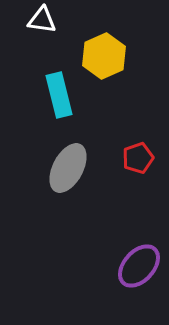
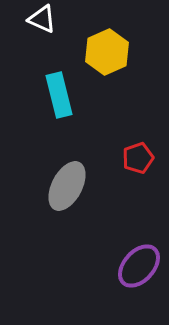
white triangle: moved 1 px up; rotated 16 degrees clockwise
yellow hexagon: moved 3 px right, 4 px up
gray ellipse: moved 1 px left, 18 px down
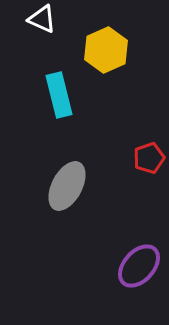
yellow hexagon: moved 1 px left, 2 px up
red pentagon: moved 11 px right
